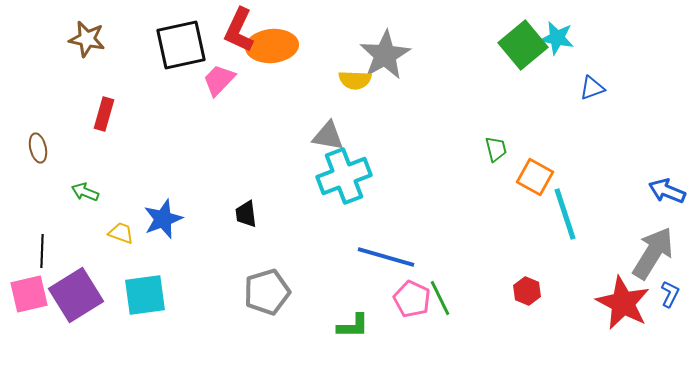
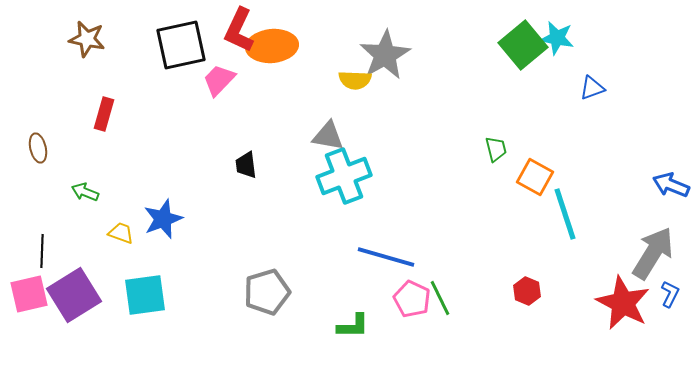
blue arrow: moved 4 px right, 6 px up
black trapezoid: moved 49 px up
purple square: moved 2 px left
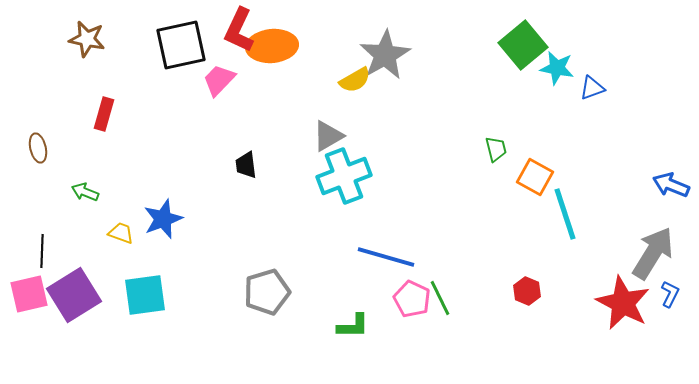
cyan star: moved 30 px down
yellow semicircle: rotated 32 degrees counterclockwise
gray triangle: rotated 40 degrees counterclockwise
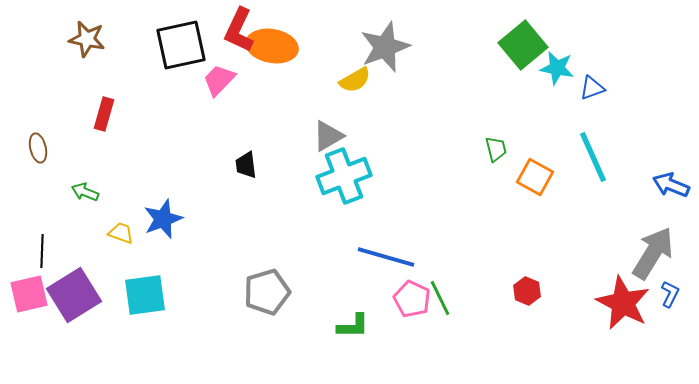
orange ellipse: rotated 15 degrees clockwise
gray star: moved 8 px up; rotated 9 degrees clockwise
cyan line: moved 28 px right, 57 px up; rotated 6 degrees counterclockwise
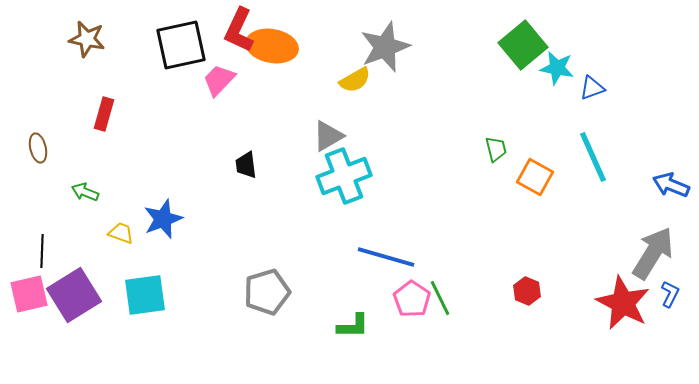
pink pentagon: rotated 9 degrees clockwise
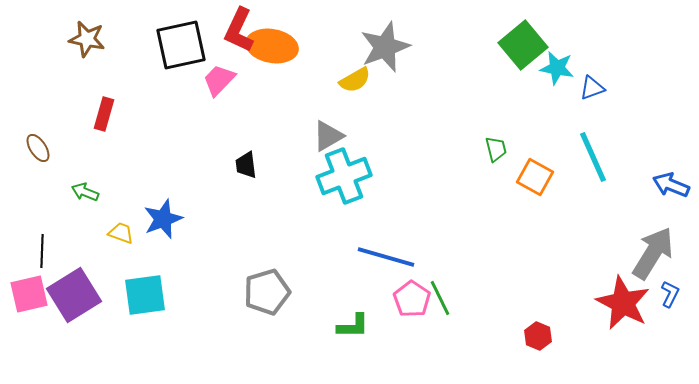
brown ellipse: rotated 20 degrees counterclockwise
red hexagon: moved 11 px right, 45 px down
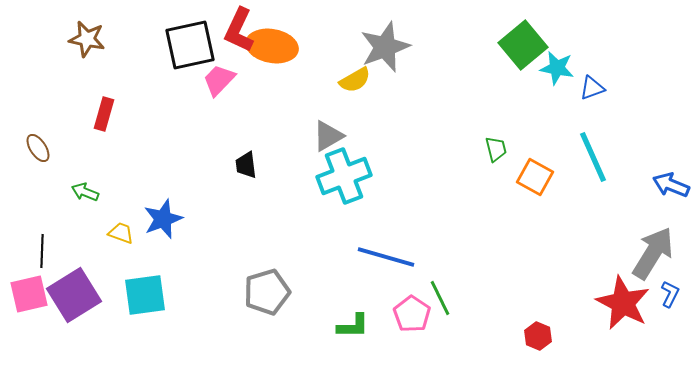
black square: moved 9 px right
pink pentagon: moved 15 px down
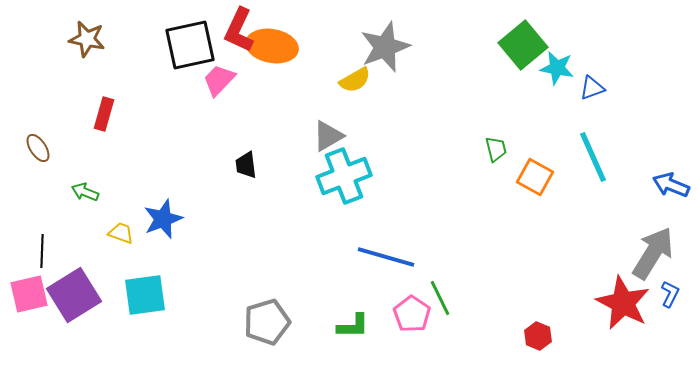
gray pentagon: moved 30 px down
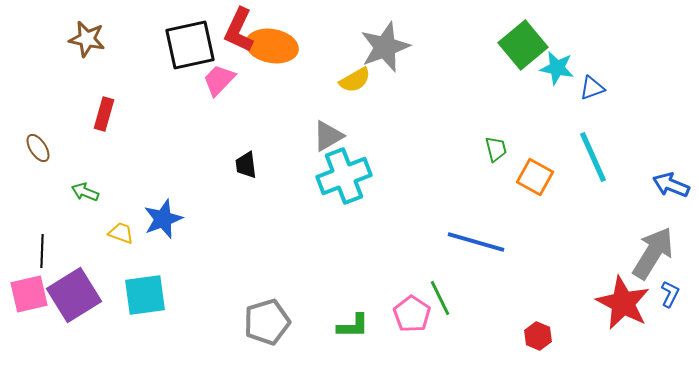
blue line: moved 90 px right, 15 px up
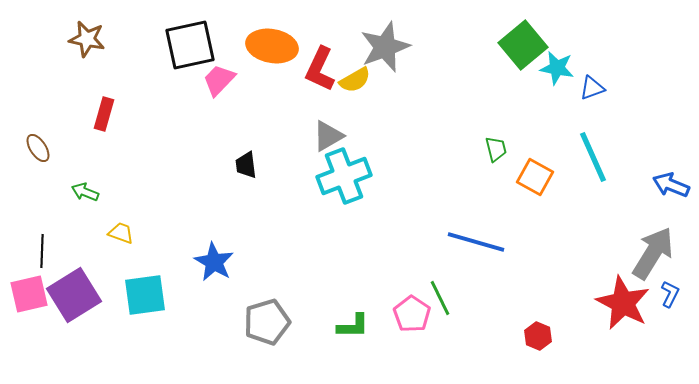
red L-shape: moved 81 px right, 39 px down
blue star: moved 51 px right, 43 px down; rotated 21 degrees counterclockwise
